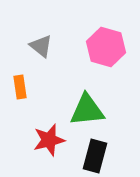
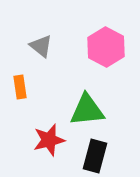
pink hexagon: rotated 12 degrees clockwise
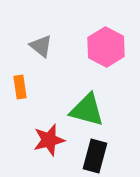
green triangle: rotated 21 degrees clockwise
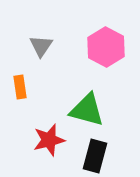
gray triangle: rotated 25 degrees clockwise
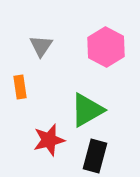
green triangle: rotated 45 degrees counterclockwise
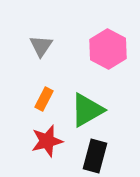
pink hexagon: moved 2 px right, 2 px down
orange rectangle: moved 24 px right, 12 px down; rotated 35 degrees clockwise
red star: moved 2 px left, 1 px down
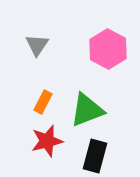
gray triangle: moved 4 px left, 1 px up
orange rectangle: moved 1 px left, 3 px down
green triangle: rotated 9 degrees clockwise
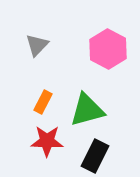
gray triangle: rotated 10 degrees clockwise
green triangle: rotated 6 degrees clockwise
red star: rotated 16 degrees clockwise
black rectangle: rotated 12 degrees clockwise
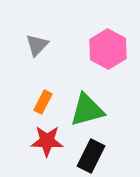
black rectangle: moved 4 px left
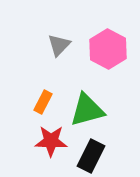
gray triangle: moved 22 px right
red star: moved 4 px right
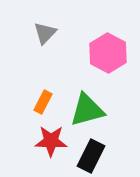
gray triangle: moved 14 px left, 12 px up
pink hexagon: moved 4 px down
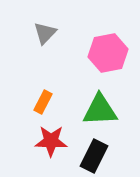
pink hexagon: rotated 21 degrees clockwise
green triangle: moved 13 px right; rotated 12 degrees clockwise
black rectangle: moved 3 px right
